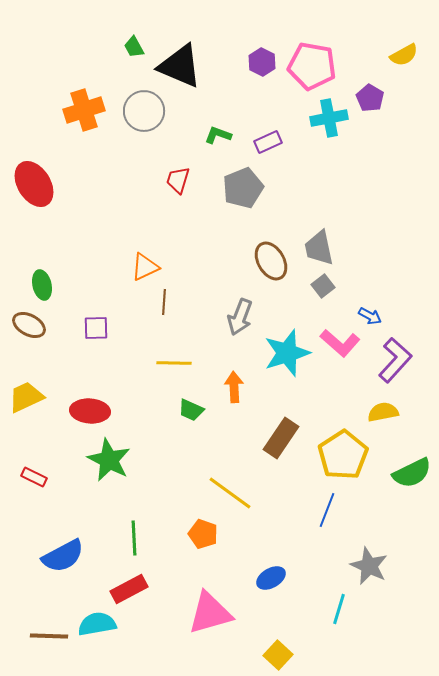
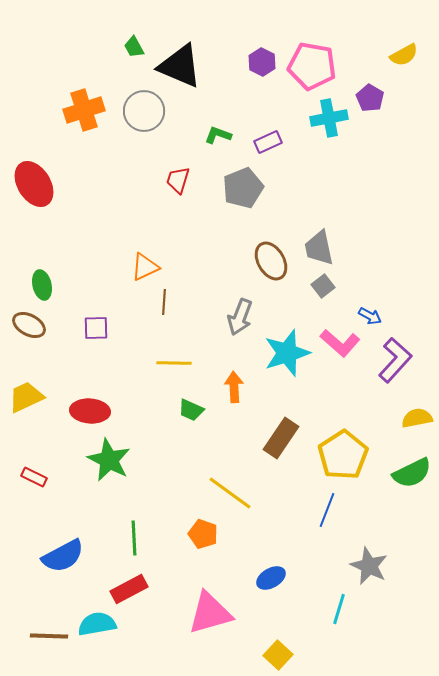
yellow semicircle at (383, 412): moved 34 px right, 6 px down
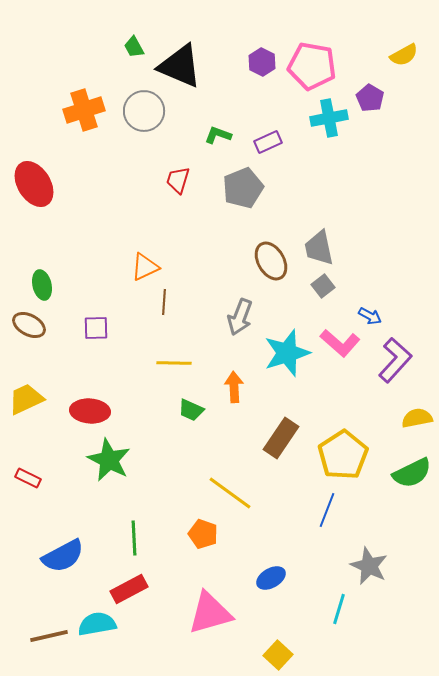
yellow trapezoid at (26, 397): moved 2 px down
red rectangle at (34, 477): moved 6 px left, 1 px down
brown line at (49, 636): rotated 15 degrees counterclockwise
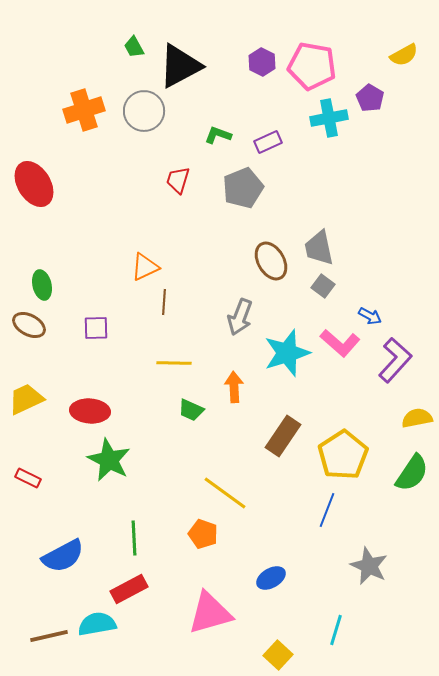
black triangle at (180, 66): rotated 51 degrees counterclockwise
gray square at (323, 286): rotated 15 degrees counterclockwise
brown rectangle at (281, 438): moved 2 px right, 2 px up
green semicircle at (412, 473): rotated 30 degrees counterclockwise
yellow line at (230, 493): moved 5 px left
cyan line at (339, 609): moved 3 px left, 21 px down
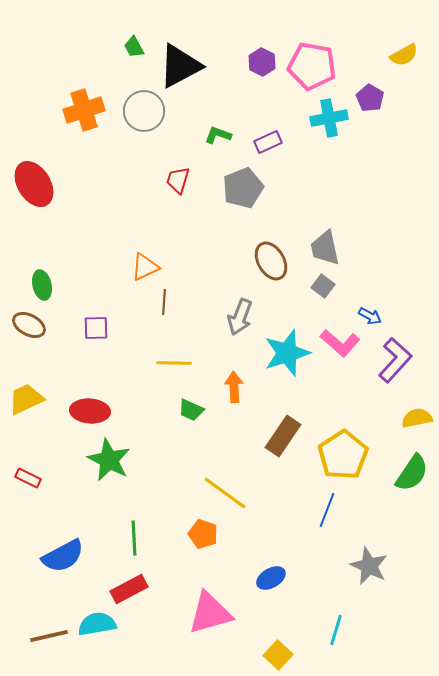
gray trapezoid at (319, 248): moved 6 px right
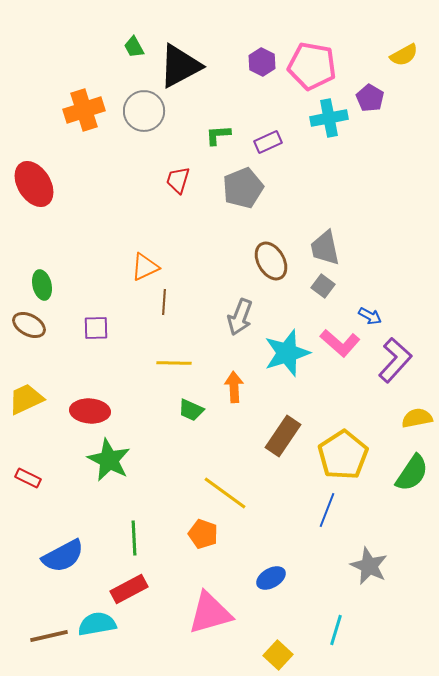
green L-shape at (218, 135): rotated 24 degrees counterclockwise
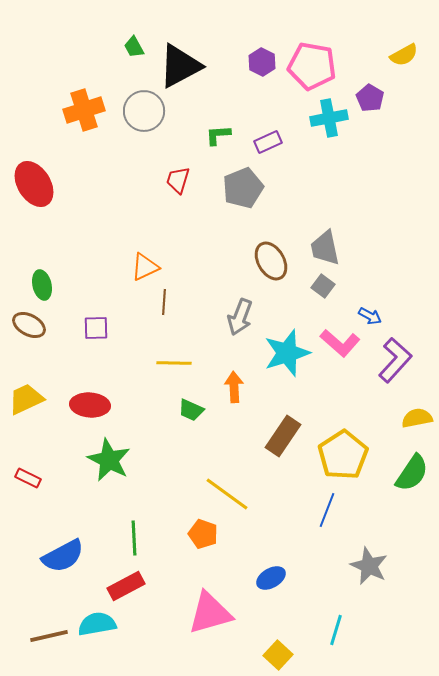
red ellipse at (90, 411): moved 6 px up
yellow line at (225, 493): moved 2 px right, 1 px down
red rectangle at (129, 589): moved 3 px left, 3 px up
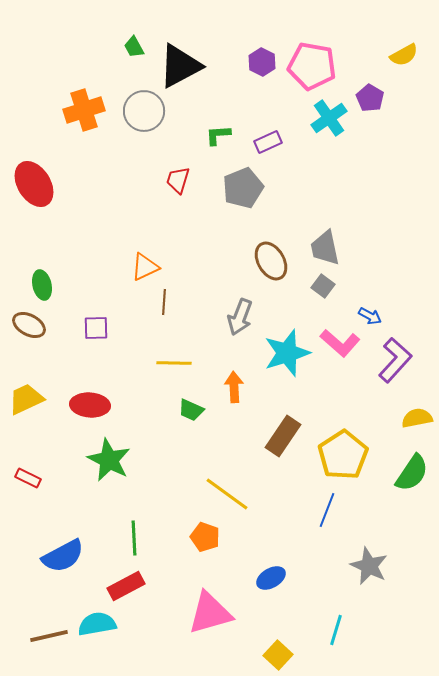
cyan cross at (329, 118): rotated 24 degrees counterclockwise
orange pentagon at (203, 534): moved 2 px right, 3 px down
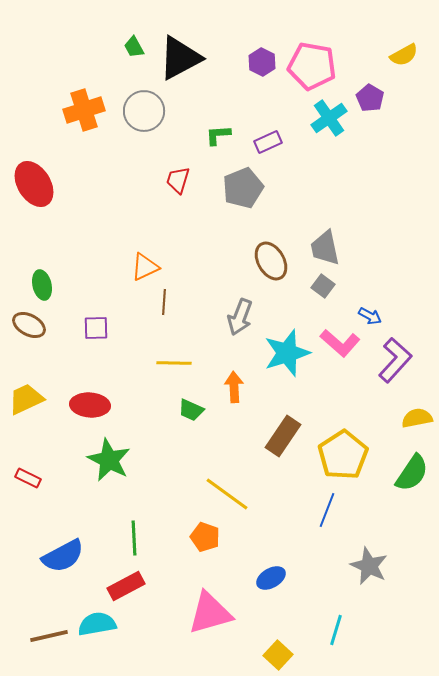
black triangle at (180, 66): moved 8 px up
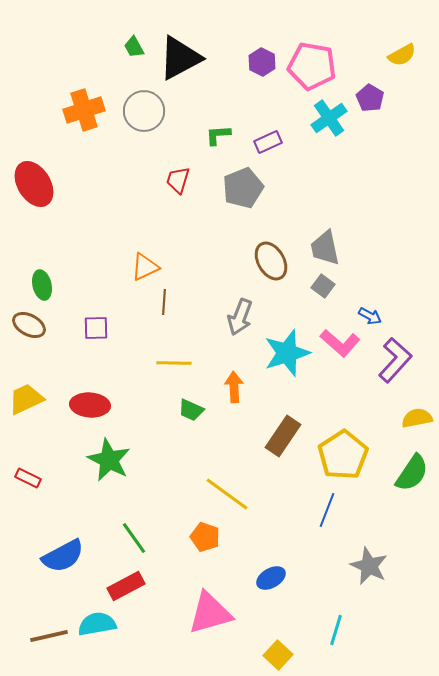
yellow semicircle at (404, 55): moved 2 px left
green line at (134, 538): rotated 32 degrees counterclockwise
